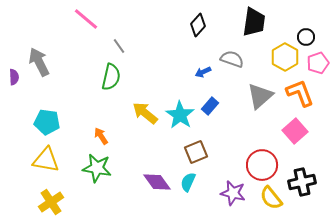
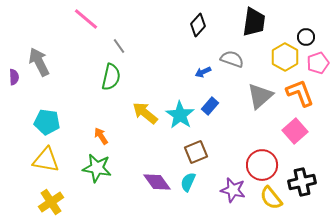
purple star: moved 3 px up
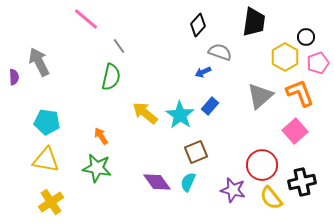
gray semicircle: moved 12 px left, 7 px up
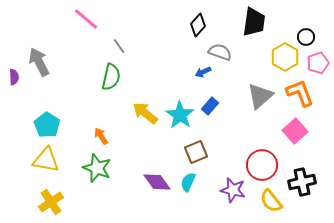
cyan pentagon: moved 3 px down; rotated 25 degrees clockwise
green star: rotated 12 degrees clockwise
yellow semicircle: moved 3 px down
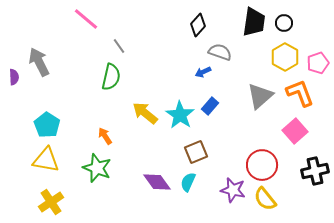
black circle: moved 22 px left, 14 px up
orange arrow: moved 4 px right
black cross: moved 13 px right, 11 px up
yellow semicircle: moved 6 px left, 2 px up
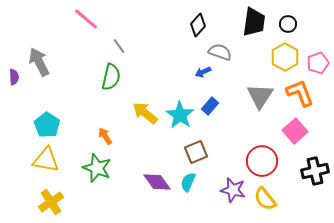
black circle: moved 4 px right, 1 px down
gray triangle: rotated 16 degrees counterclockwise
red circle: moved 4 px up
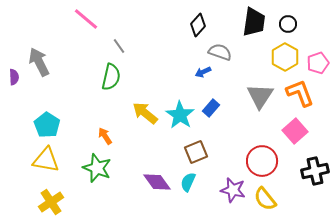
blue rectangle: moved 1 px right, 2 px down
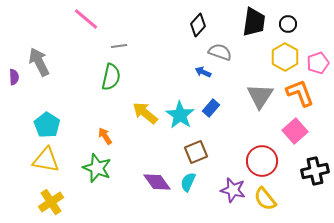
gray line: rotated 63 degrees counterclockwise
blue arrow: rotated 49 degrees clockwise
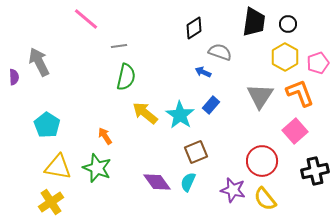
black diamond: moved 4 px left, 3 px down; rotated 15 degrees clockwise
green semicircle: moved 15 px right
blue rectangle: moved 3 px up
yellow triangle: moved 12 px right, 7 px down
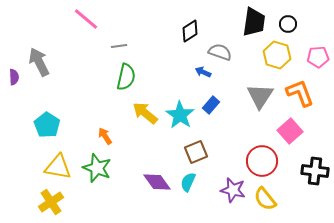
black diamond: moved 4 px left, 3 px down
yellow hexagon: moved 8 px left, 2 px up; rotated 12 degrees counterclockwise
pink pentagon: moved 6 px up; rotated 15 degrees clockwise
pink square: moved 5 px left
black cross: rotated 20 degrees clockwise
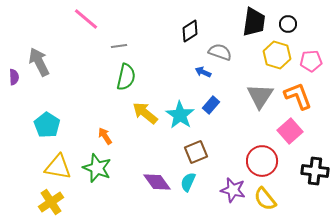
pink pentagon: moved 7 px left, 4 px down
orange L-shape: moved 2 px left, 3 px down
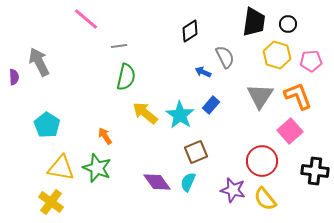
gray semicircle: moved 5 px right, 5 px down; rotated 45 degrees clockwise
yellow triangle: moved 3 px right, 1 px down
yellow cross: rotated 20 degrees counterclockwise
